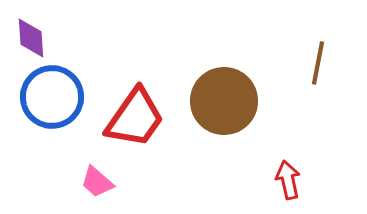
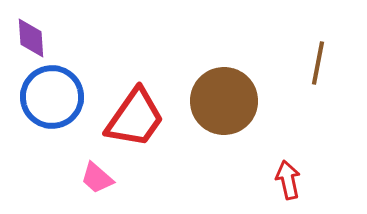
pink trapezoid: moved 4 px up
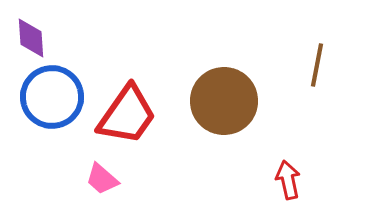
brown line: moved 1 px left, 2 px down
red trapezoid: moved 8 px left, 3 px up
pink trapezoid: moved 5 px right, 1 px down
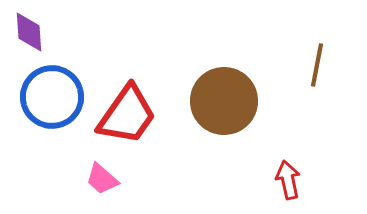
purple diamond: moved 2 px left, 6 px up
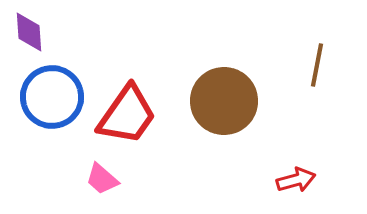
red arrow: moved 8 px right; rotated 87 degrees clockwise
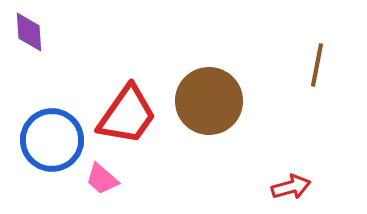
blue circle: moved 43 px down
brown circle: moved 15 px left
red arrow: moved 5 px left, 7 px down
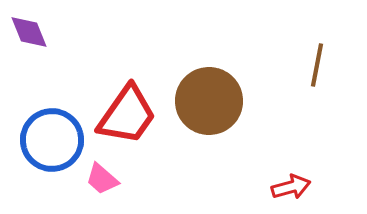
purple diamond: rotated 18 degrees counterclockwise
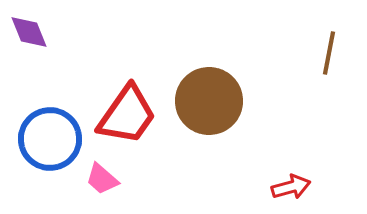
brown line: moved 12 px right, 12 px up
blue circle: moved 2 px left, 1 px up
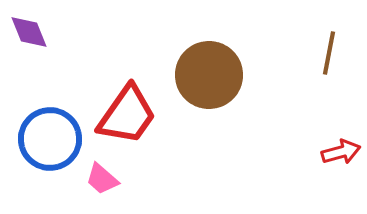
brown circle: moved 26 px up
red arrow: moved 50 px right, 35 px up
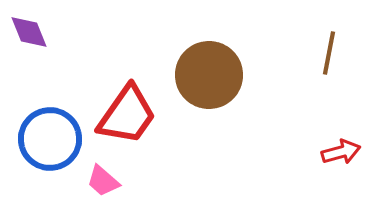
pink trapezoid: moved 1 px right, 2 px down
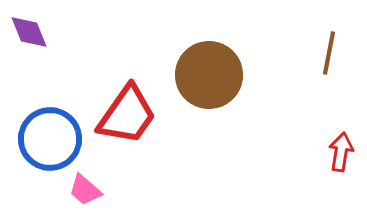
red arrow: rotated 66 degrees counterclockwise
pink trapezoid: moved 18 px left, 9 px down
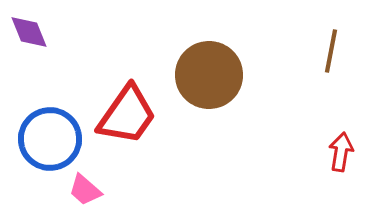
brown line: moved 2 px right, 2 px up
